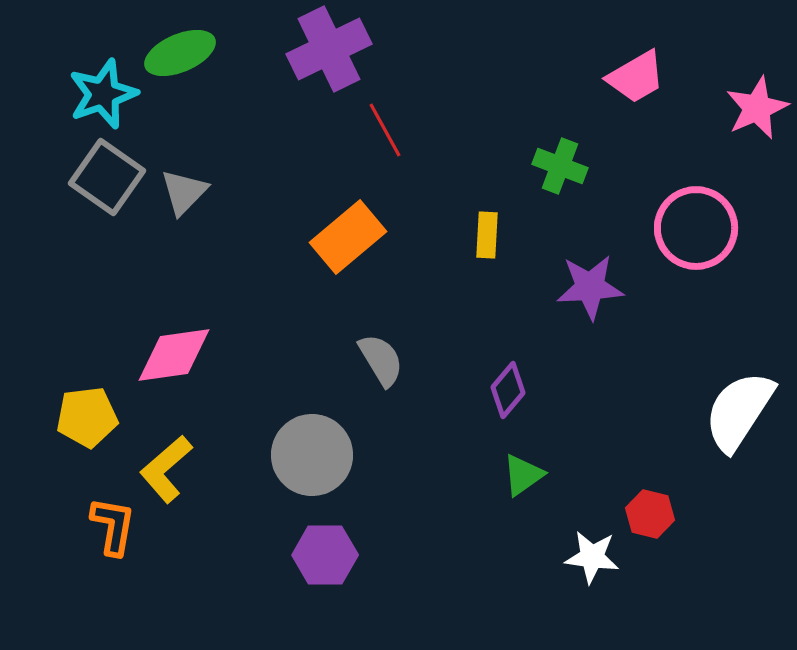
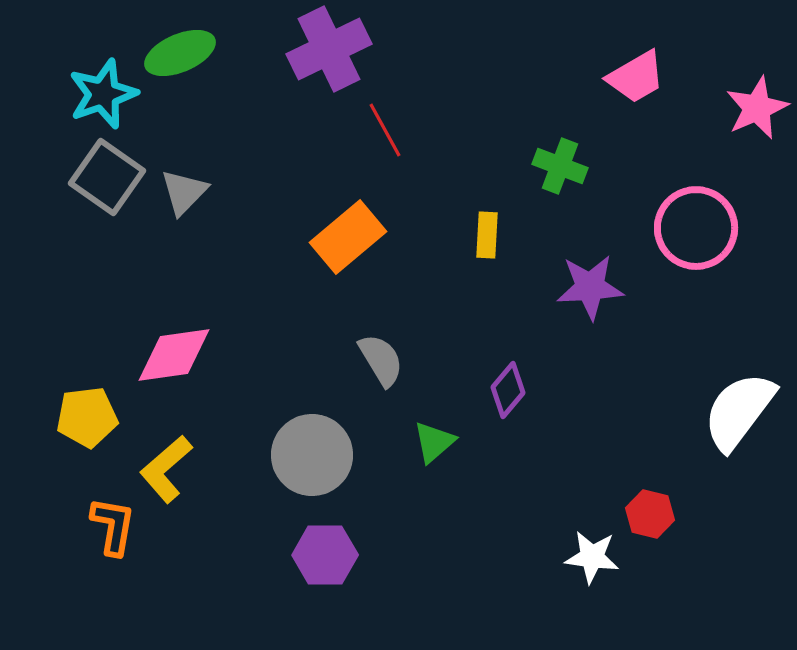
white semicircle: rotated 4 degrees clockwise
green triangle: moved 89 px left, 33 px up; rotated 6 degrees counterclockwise
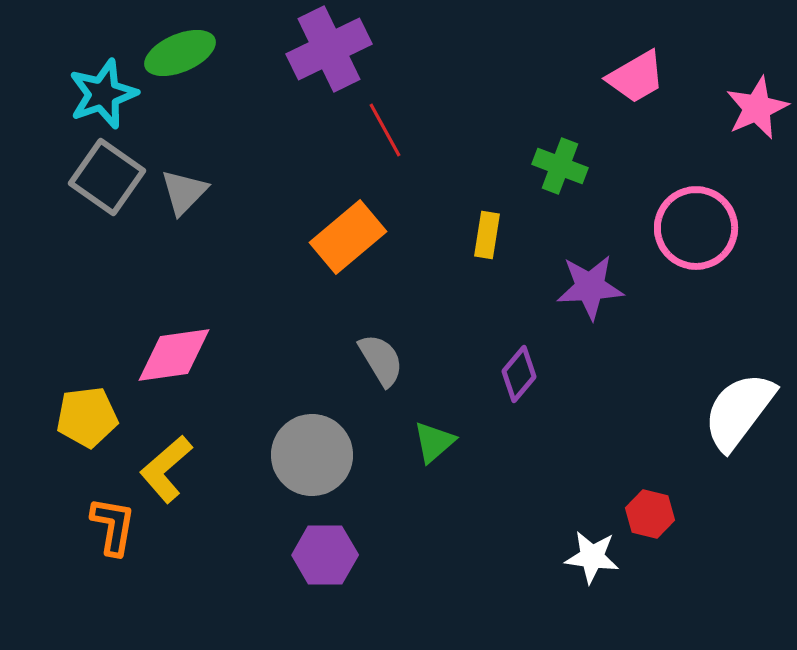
yellow rectangle: rotated 6 degrees clockwise
purple diamond: moved 11 px right, 16 px up
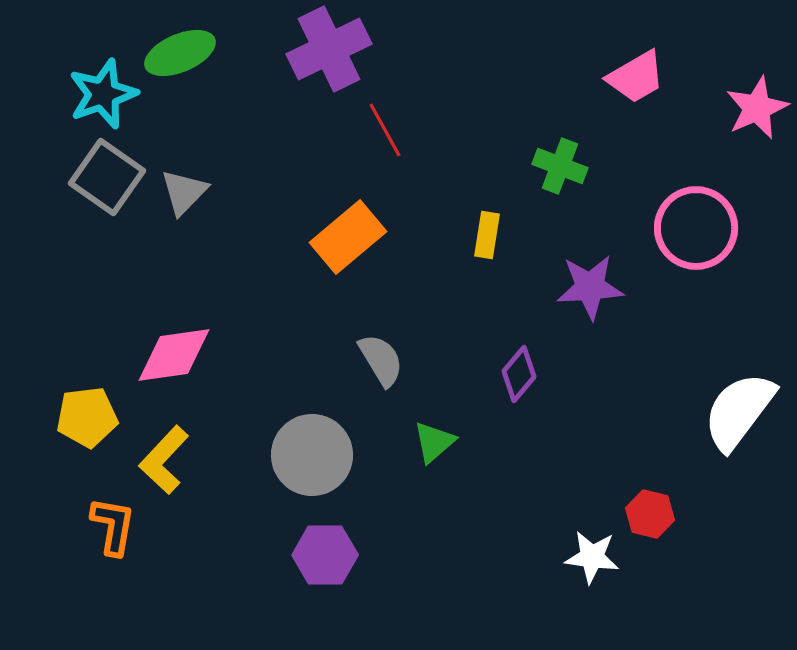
yellow L-shape: moved 2 px left, 9 px up; rotated 6 degrees counterclockwise
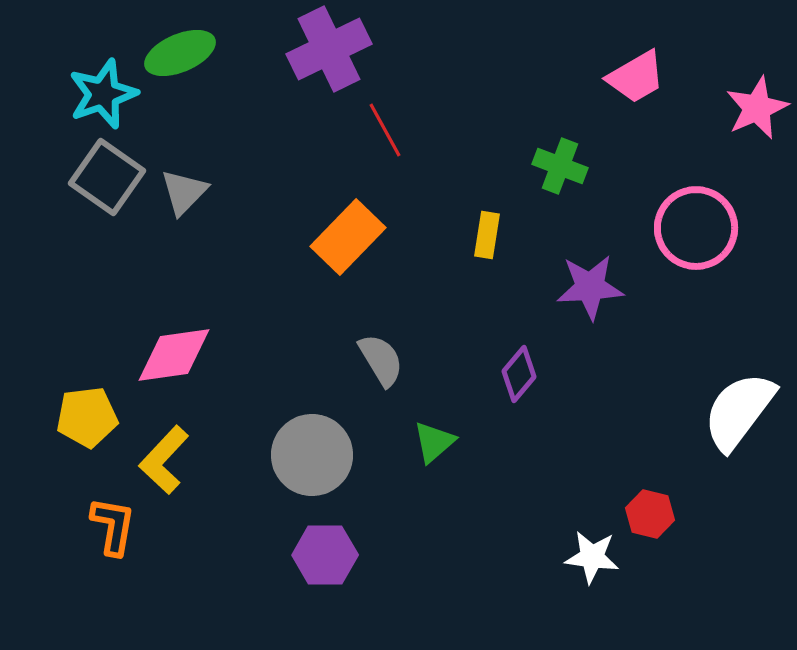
orange rectangle: rotated 6 degrees counterclockwise
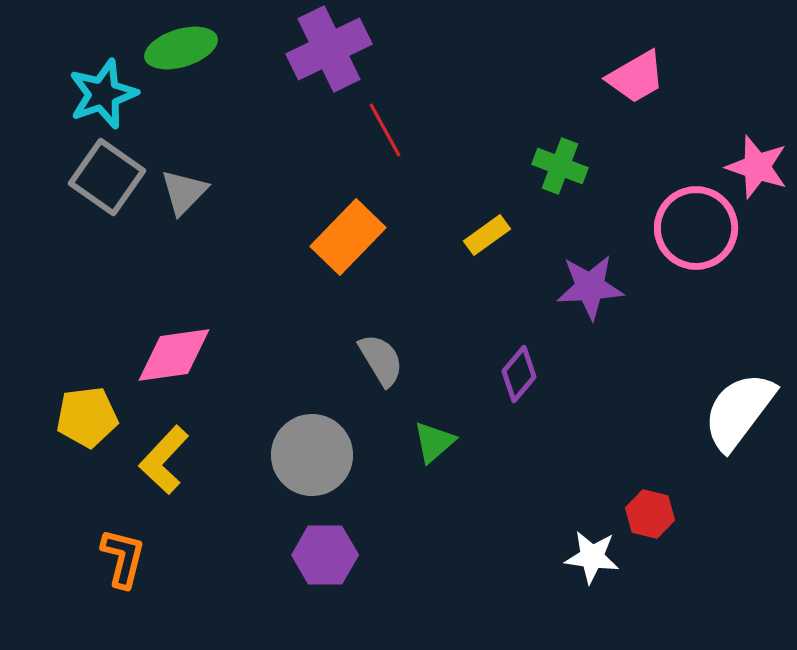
green ellipse: moved 1 px right, 5 px up; rotated 6 degrees clockwise
pink star: moved 59 px down; rotated 30 degrees counterclockwise
yellow rectangle: rotated 45 degrees clockwise
orange L-shape: moved 10 px right, 32 px down; rotated 4 degrees clockwise
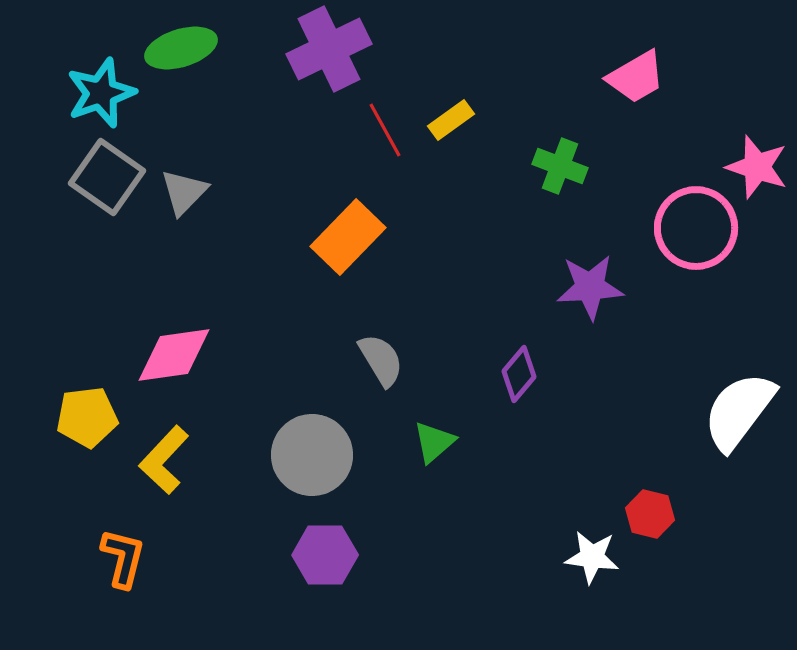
cyan star: moved 2 px left, 1 px up
yellow rectangle: moved 36 px left, 115 px up
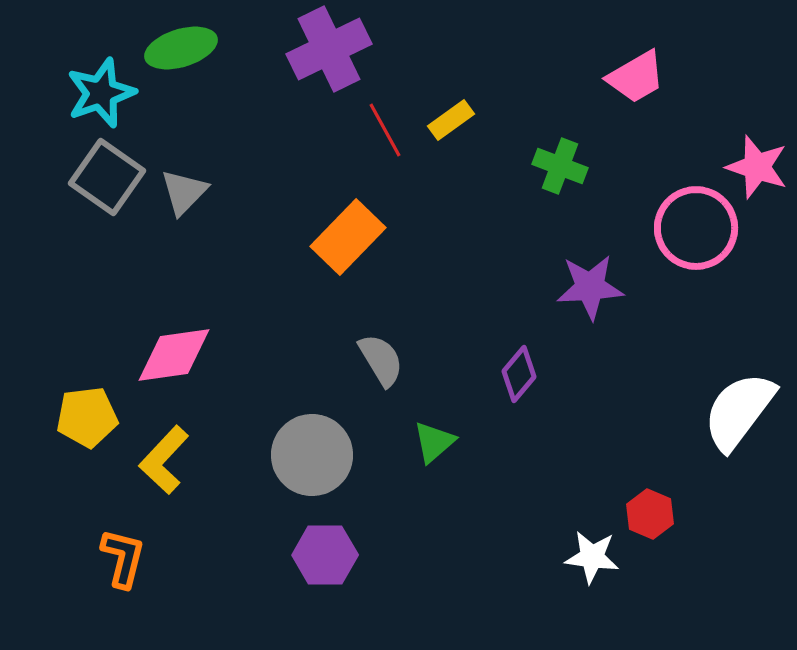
red hexagon: rotated 9 degrees clockwise
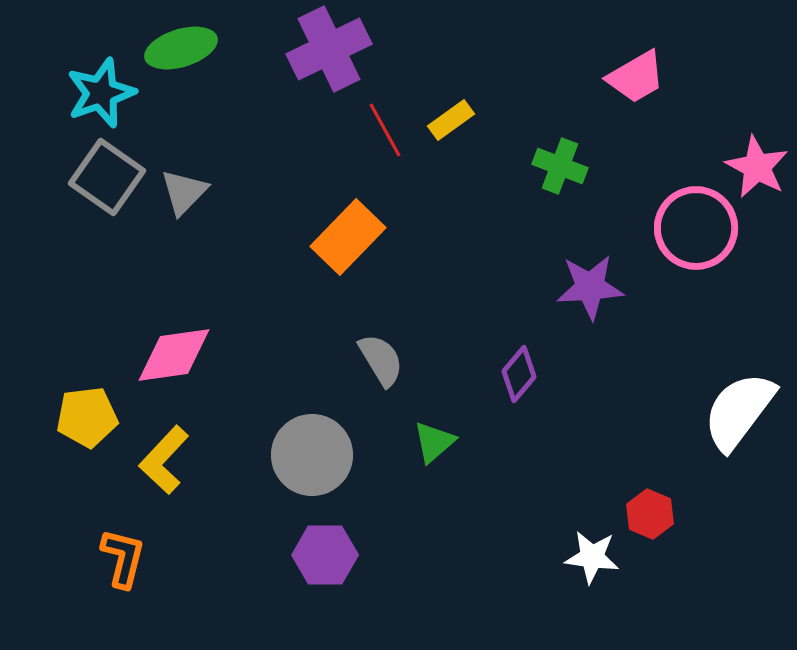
pink star: rotated 10 degrees clockwise
